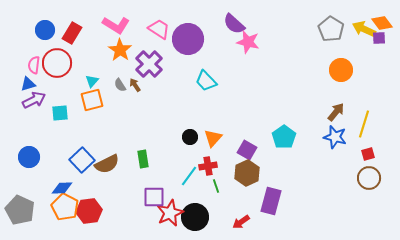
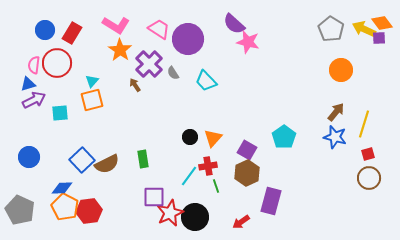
gray semicircle at (120, 85): moved 53 px right, 12 px up
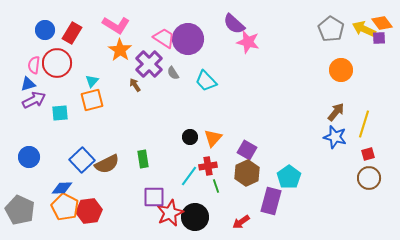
pink trapezoid at (159, 29): moved 5 px right, 9 px down
cyan pentagon at (284, 137): moved 5 px right, 40 px down
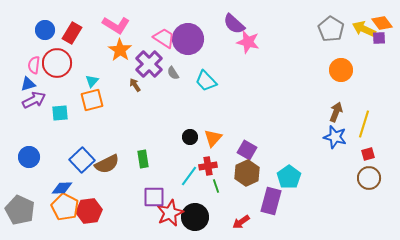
brown arrow at (336, 112): rotated 18 degrees counterclockwise
